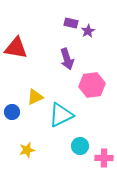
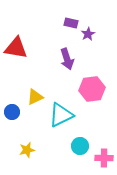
purple star: moved 3 px down
pink hexagon: moved 4 px down
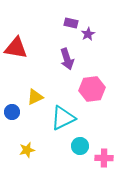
cyan triangle: moved 2 px right, 3 px down
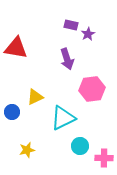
purple rectangle: moved 2 px down
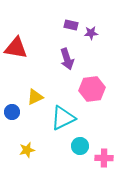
purple star: moved 3 px right, 1 px up; rotated 24 degrees clockwise
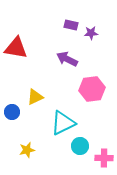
purple arrow: rotated 135 degrees clockwise
cyan triangle: moved 5 px down
